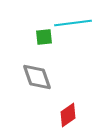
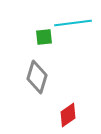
gray diamond: rotated 36 degrees clockwise
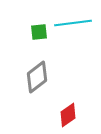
green square: moved 5 px left, 5 px up
gray diamond: rotated 36 degrees clockwise
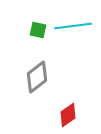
cyan line: moved 3 px down
green square: moved 1 px left, 2 px up; rotated 18 degrees clockwise
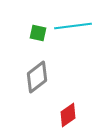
green square: moved 3 px down
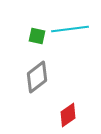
cyan line: moved 3 px left, 3 px down
green square: moved 1 px left, 3 px down
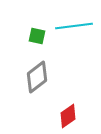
cyan line: moved 4 px right, 3 px up
red diamond: moved 1 px down
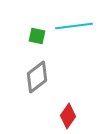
red diamond: rotated 20 degrees counterclockwise
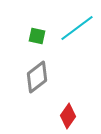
cyan line: moved 3 px right, 2 px down; rotated 30 degrees counterclockwise
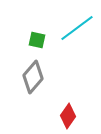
green square: moved 4 px down
gray diamond: moved 4 px left; rotated 12 degrees counterclockwise
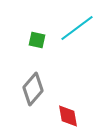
gray diamond: moved 12 px down
red diamond: rotated 45 degrees counterclockwise
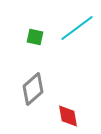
green square: moved 2 px left, 3 px up
gray diamond: rotated 8 degrees clockwise
